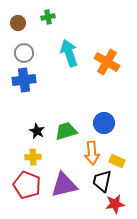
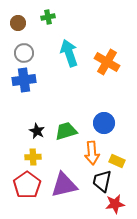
red pentagon: rotated 16 degrees clockwise
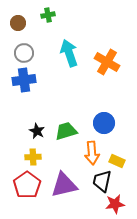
green cross: moved 2 px up
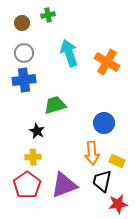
brown circle: moved 4 px right
green trapezoid: moved 11 px left, 26 px up
purple triangle: rotated 8 degrees counterclockwise
red star: moved 3 px right
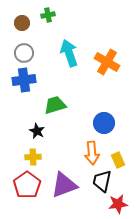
yellow rectangle: moved 1 px right, 1 px up; rotated 42 degrees clockwise
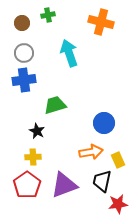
orange cross: moved 6 px left, 40 px up; rotated 15 degrees counterclockwise
orange arrow: moved 1 px left, 1 px up; rotated 95 degrees counterclockwise
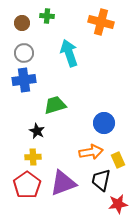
green cross: moved 1 px left, 1 px down; rotated 16 degrees clockwise
black trapezoid: moved 1 px left, 1 px up
purple triangle: moved 1 px left, 2 px up
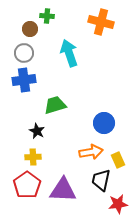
brown circle: moved 8 px right, 6 px down
purple triangle: moved 7 px down; rotated 24 degrees clockwise
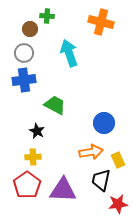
green trapezoid: rotated 45 degrees clockwise
